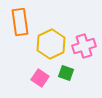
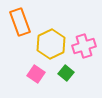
orange rectangle: rotated 12 degrees counterclockwise
green square: rotated 21 degrees clockwise
pink square: moved 4 px left, 4 px up
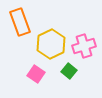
green square: moved 3 px right, 2 px up
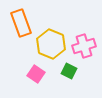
orange rectangle: moved 1 px right, 1 px down
yellow hexagon: rotated 12 degrees counterclockwise
green square: rotated 14 degrees counterclockwise
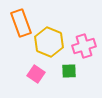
yellow hexagon: moved 2 px left, 2 px up
green square: rotated 28 degrees counterclockwise
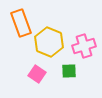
pink square: moved 1 px right
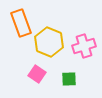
green square: moved 8 px down
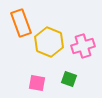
pink cross: moved 1 px left
pink square: moved 9 px down; rotated 24 degrees counterclockwise
green square: rotated 21 degrees clockwise
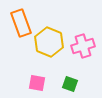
green square: moved 1 px right, 5 px down
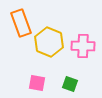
pink cross: rotated 20 degrees clockwise
